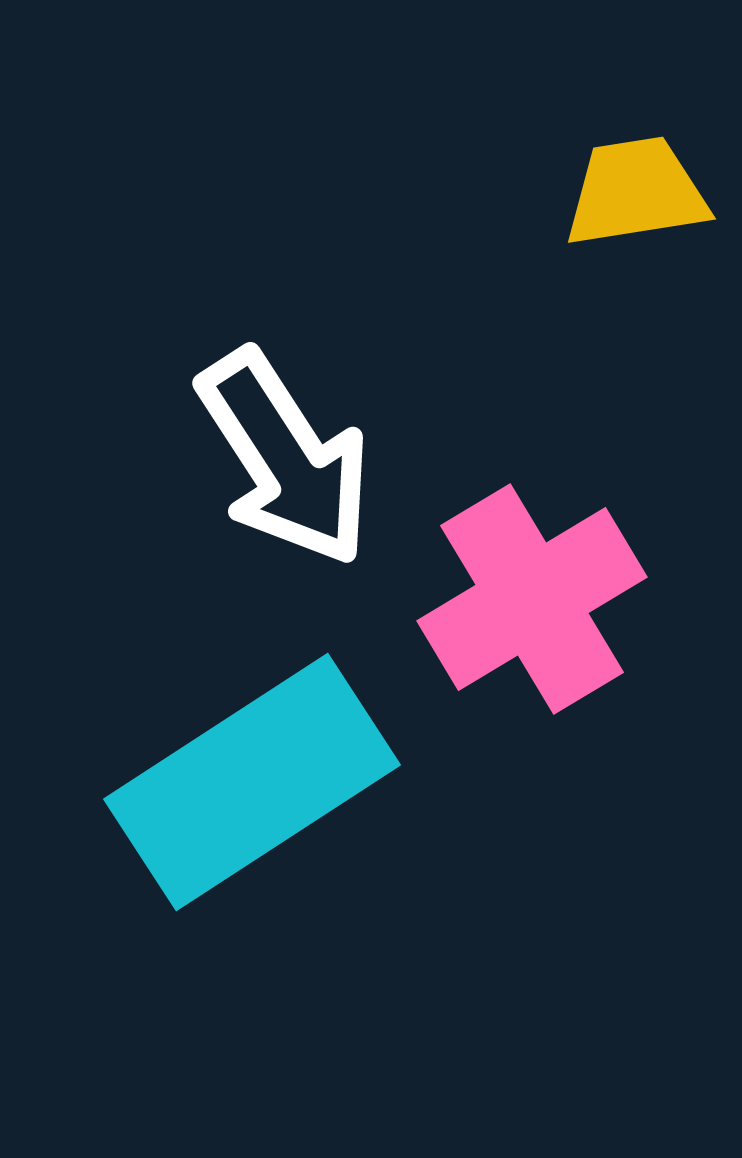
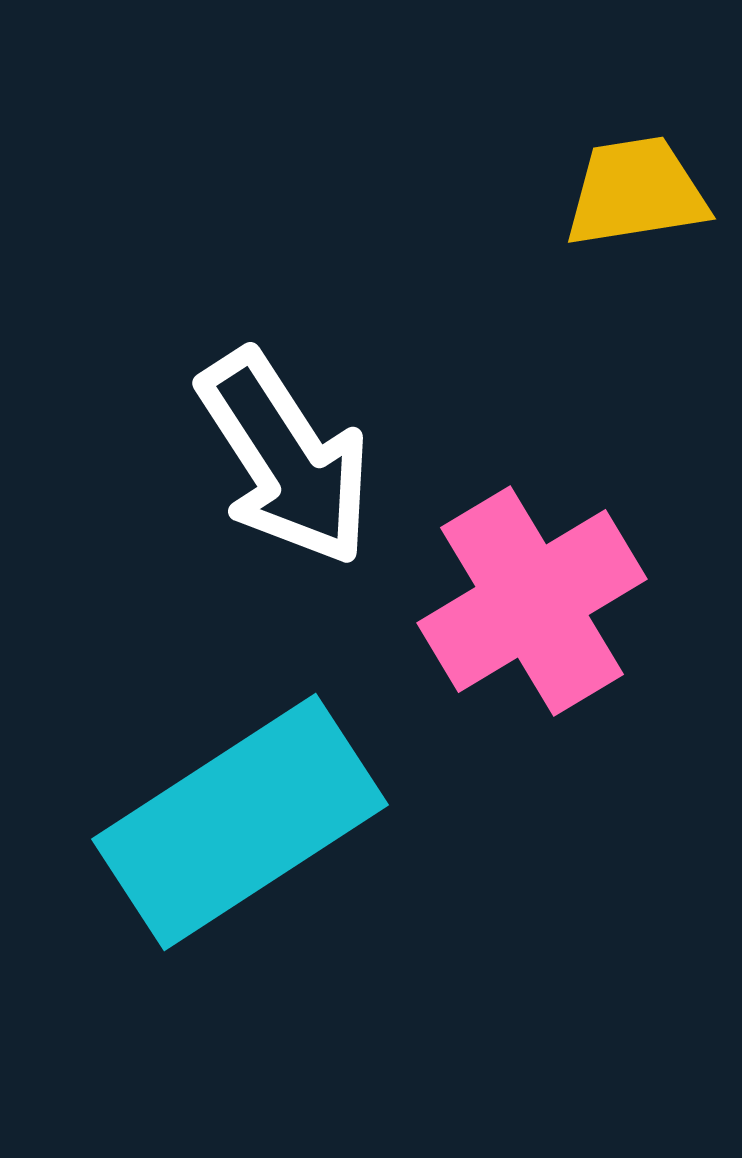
pink cross: moved 2 px down
cyan rectangle: moved 12 px left, 40 px down
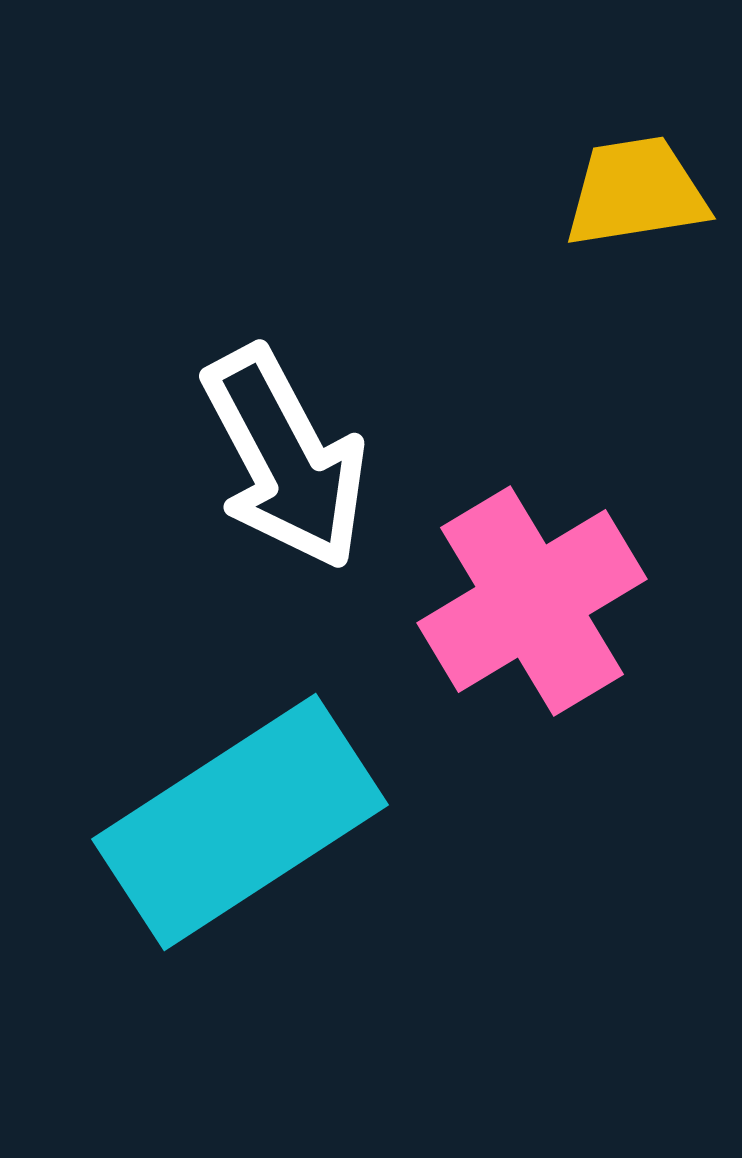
white arrow: rotated 5 degrees clockwise
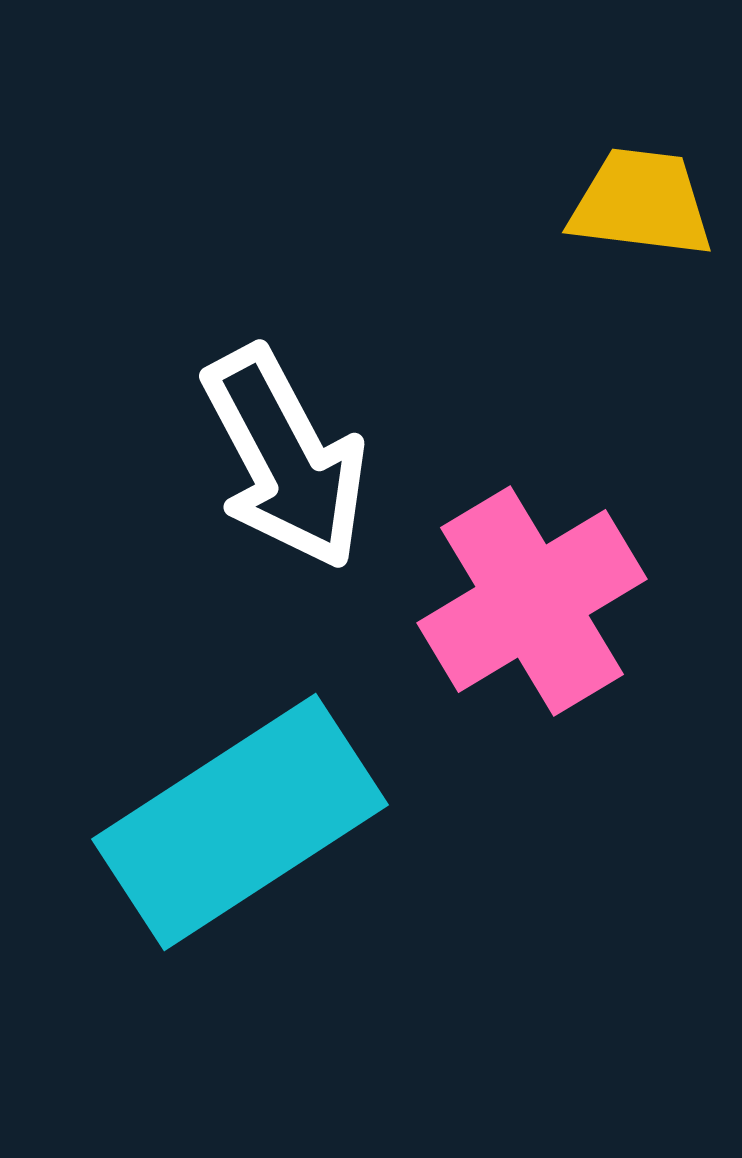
yellow trapezoid: moved 5 px right, 11 px down; rotated 16 degrees clockwise
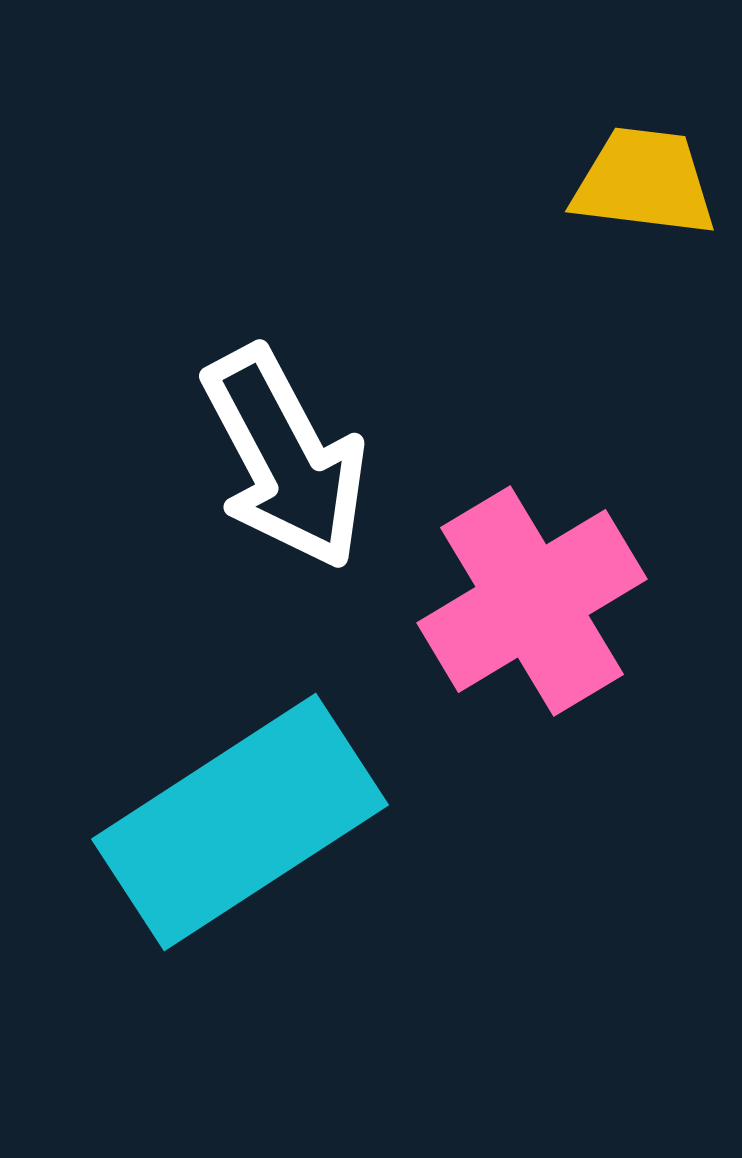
yellow trapezoid: moved 3 px right, 21 px up
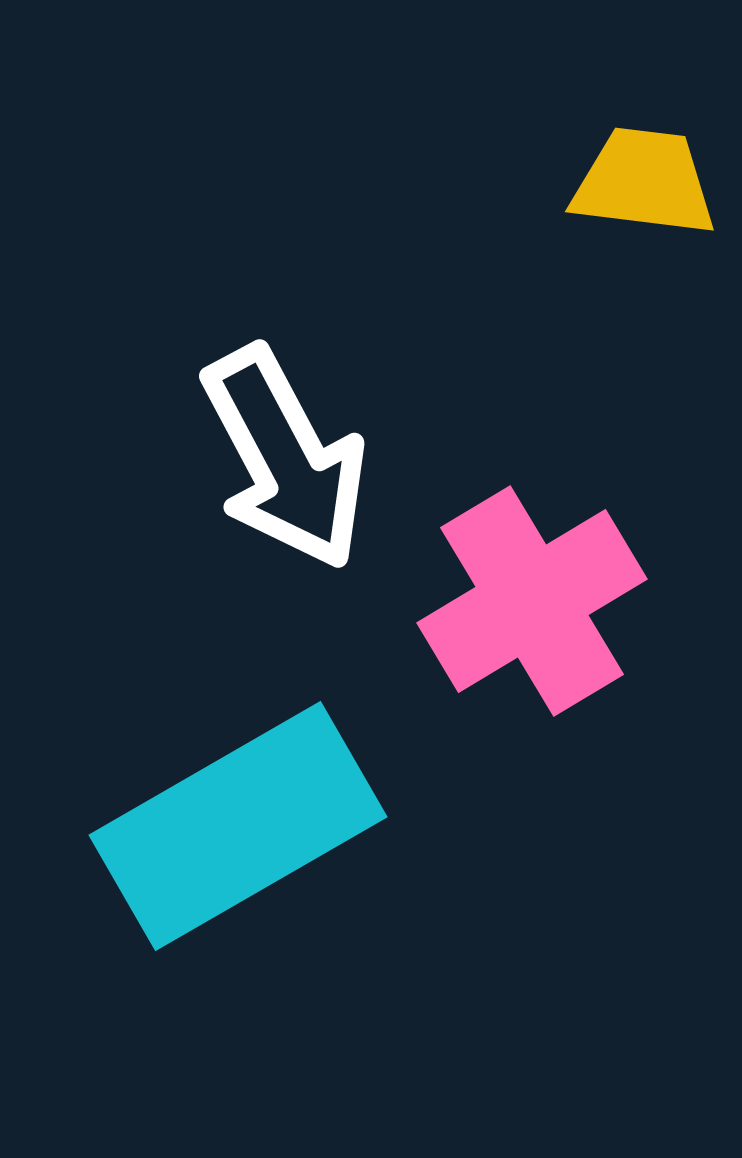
cyan rectangle: moved 2 px left, 4 px down; rotated 3 degrees clockwise
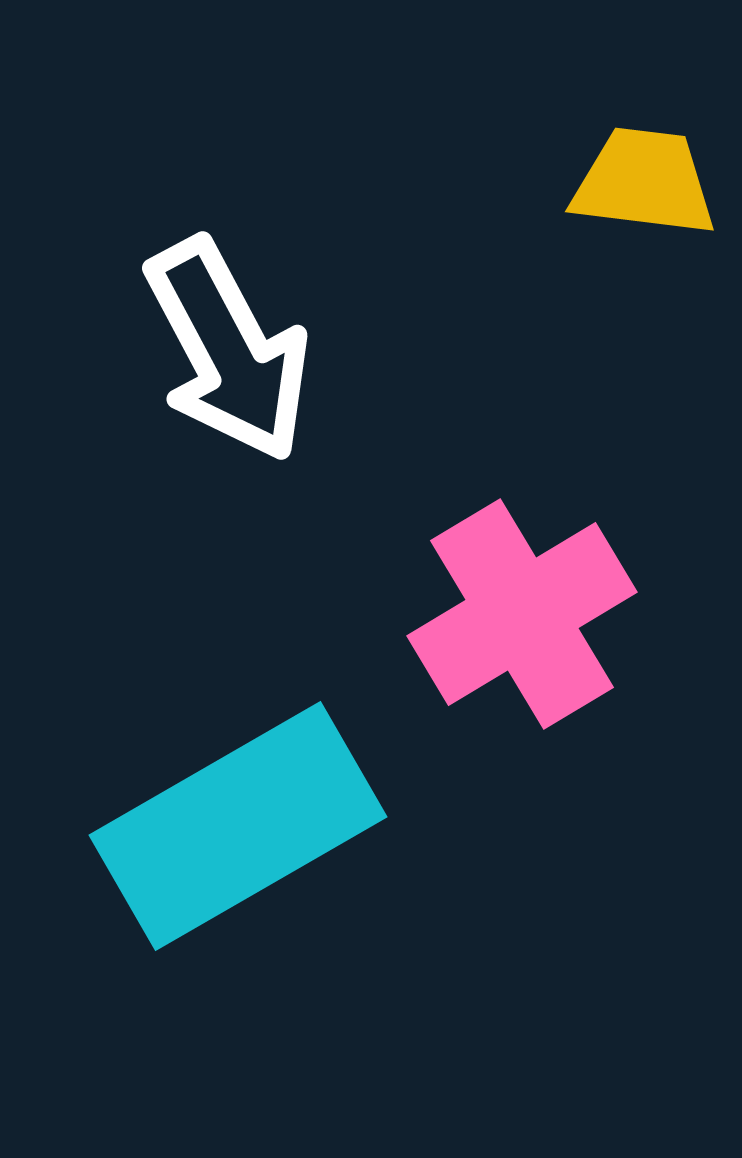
white arrow: moved 57 px left, 108 px up
pink cross: moved 10 px left, 13 px down
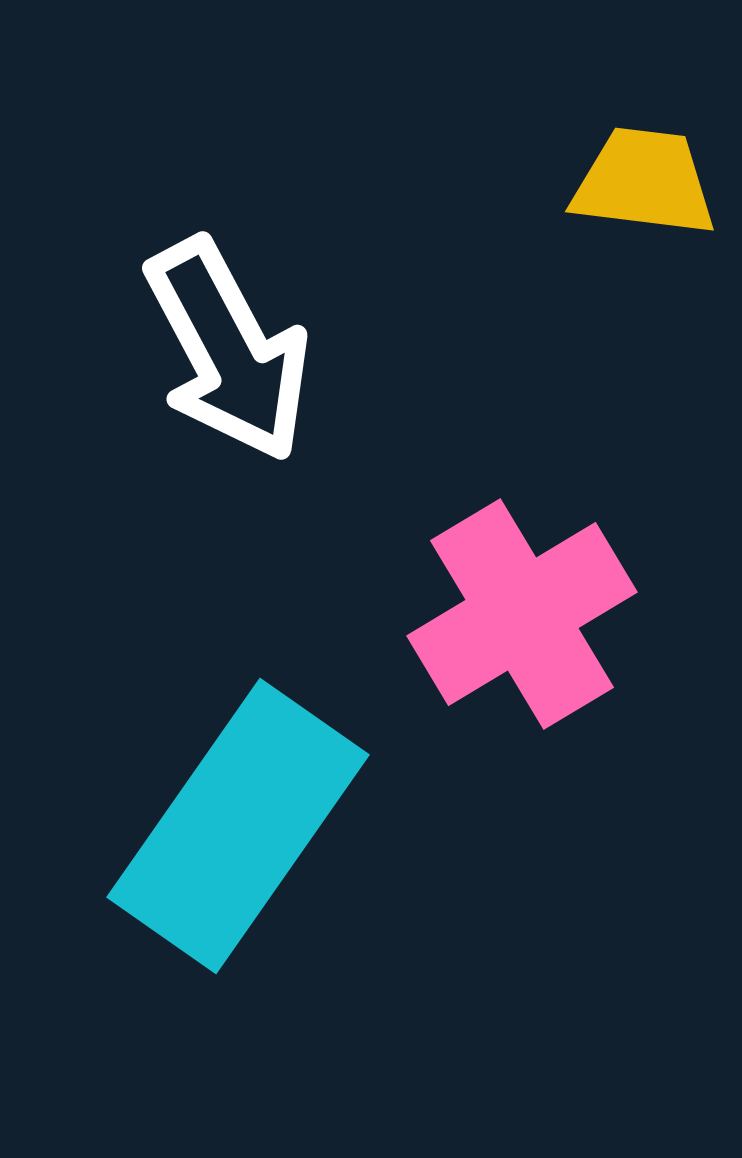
cyan rectangle: rotated 25 degrees counterclockwise
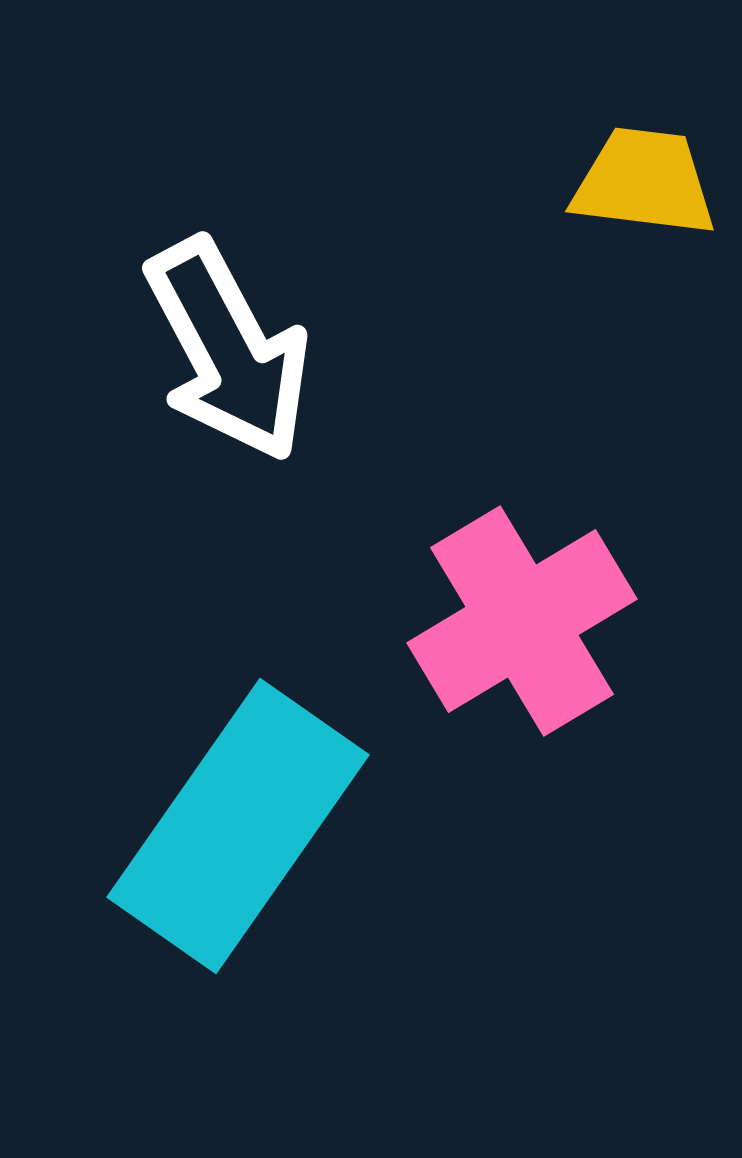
pink cross: moved 7 px down
